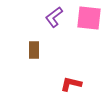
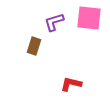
purple L-shape: moved 5 px down; rotated 20 degrees clockwise
brown rectangle: moved 4 px up; rotated 18 degrees clockwise
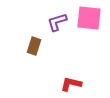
purple L-shape: moved 3 px right
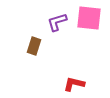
red L-shape: moved 3 px right
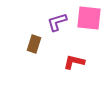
brown rectangle: moved 2 px up
red L-shape: moved 22 px up
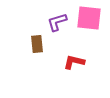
brown rectangle: moved 3 px right; rotated 24 degrees counterclockwise
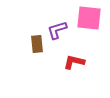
purple L-shape: moved 8 px down
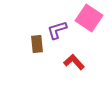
pink square: rotated 28 degrees clockwise
red L-shape: rotated 35 degrees clockwise
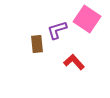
pink square: moved 2 px left, 1 px down
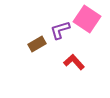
purple L-shape: moved 3 px right
brown rectangle: rotated 66 degrees clockwise
